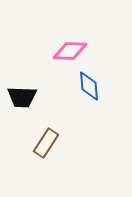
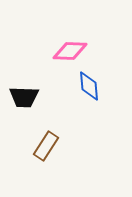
black trapezoid: moved 2 px right
brown rectangle: moved 3 px down
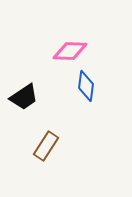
blue diamond: moved 3 px left; rotated 12 degrees clockwise
black trapezoid: rotated 36 degrees counterclockwise
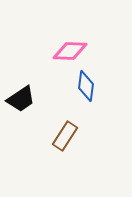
black trapezoid: moved 3 px left, 2 px down
brown rectangle: moved 19 px right, 10 px up
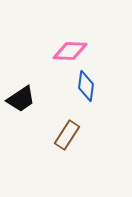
brown rectangle: moved 2 px right, 1 px up
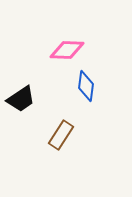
pink diamond: moved 3 px left, 1 px up
brown rectangle: moved 6 px left
